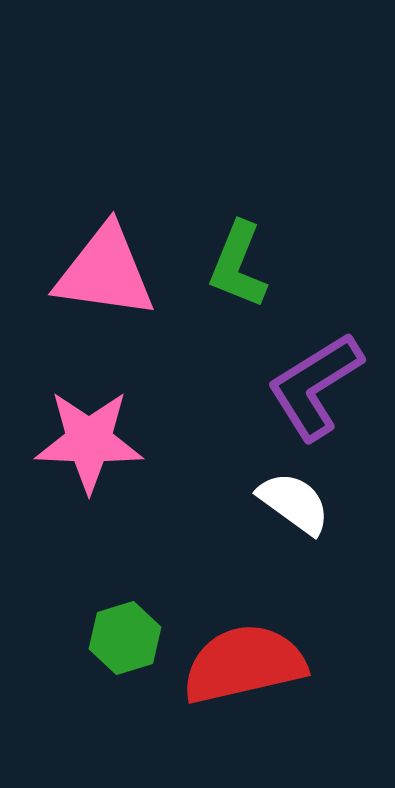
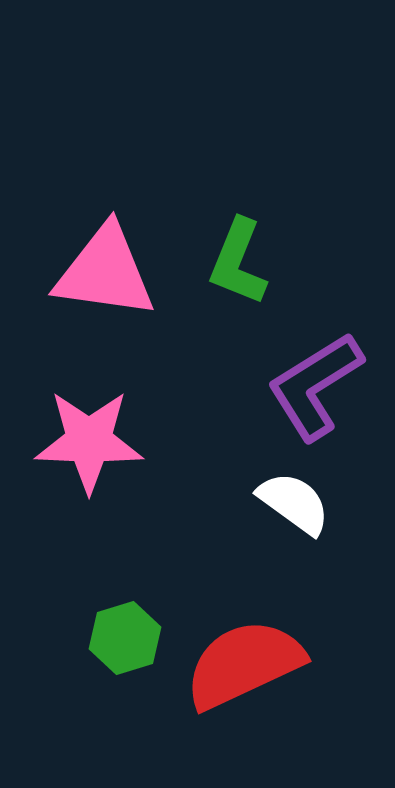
green L-shape: moved 3 px up
red semicircle: rotated 12 degrees counterclockwise
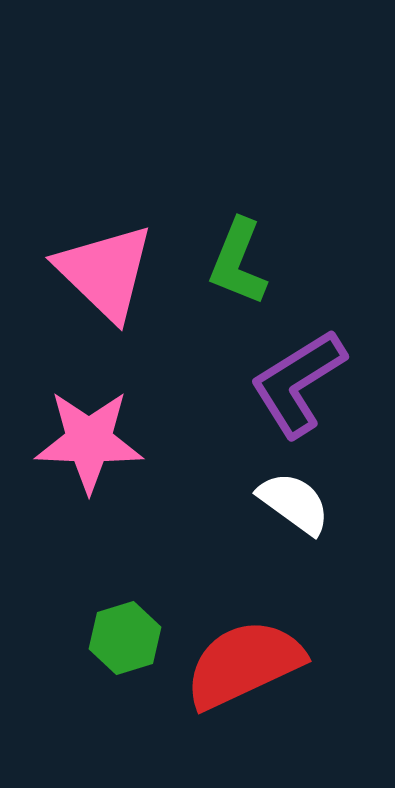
pink triangle: rotated 36 degrees clockwise
purple L-shape: moved 17 px left, 3 px up
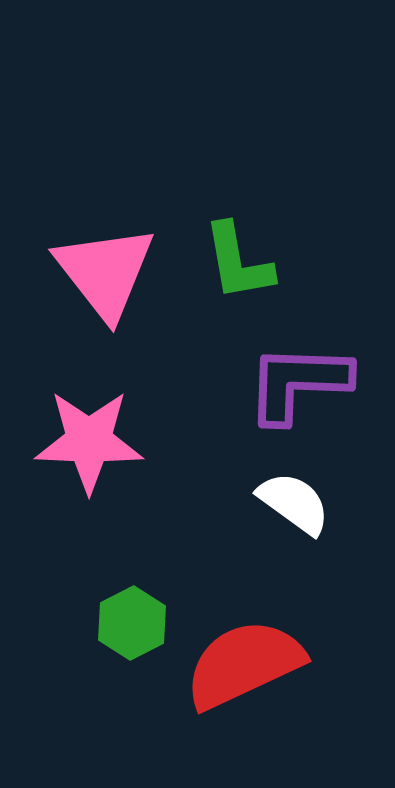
green L-shape: rotated 32 degrees counterclockwise
pink triangle: rotated 8 degrees clockwise
purple L-shape: rotated 34 degrees clockwise
green hexagon: moved 7 px right, 15 px up; rotated 10 degrees counterclockwise
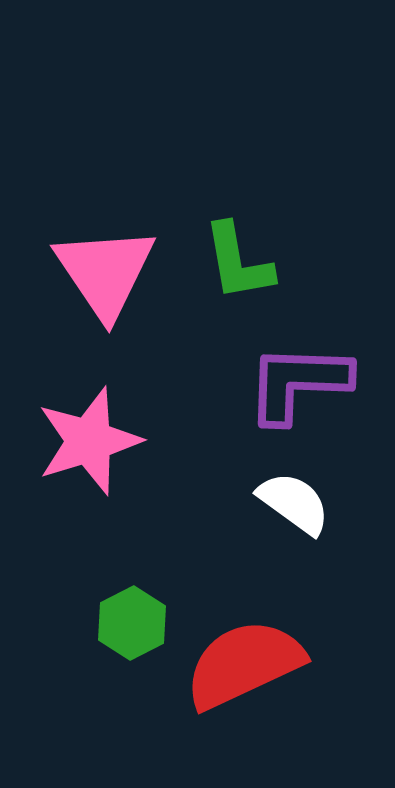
pink triangle: rotated 4 degrees clockwise
pink star: rotated 19 degrees counterclockwise
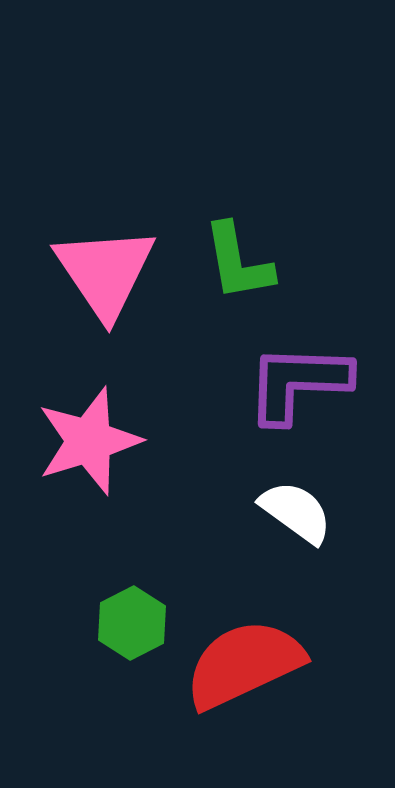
white semicircle: moved 2 px right, 9 px down
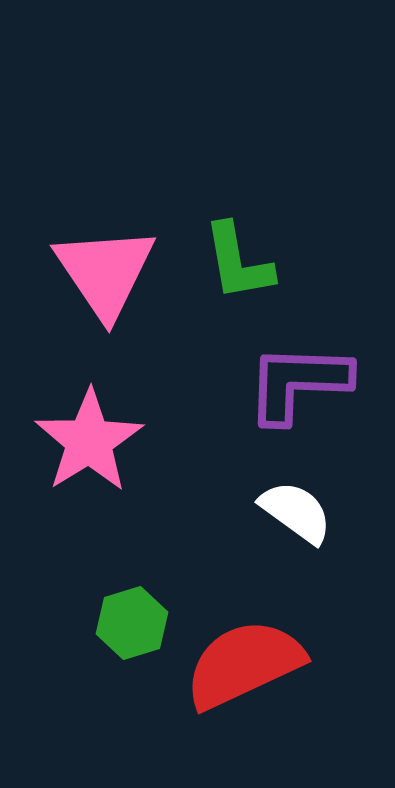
pink star: rotated 15 degrees counterclockwise
green hexagon: rotated 10 degrees clockwise
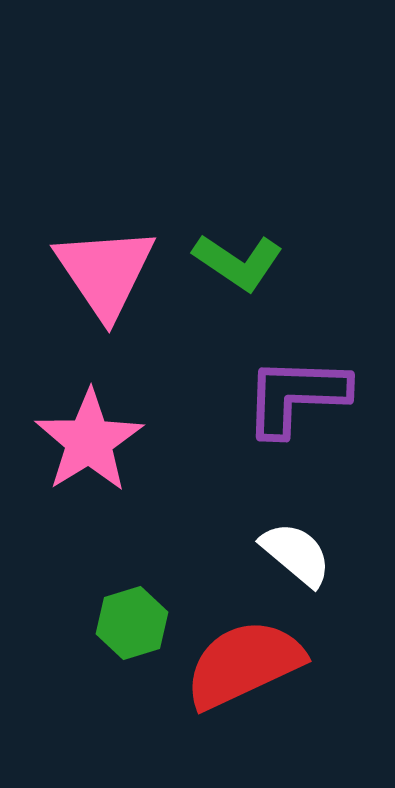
green L-shape: rotated 46 degrees counterclockwise
purple L-shape: moved 2 px left, 13 px down
white semicircle: moved 42 px down; rotated 4 degrees clockwise
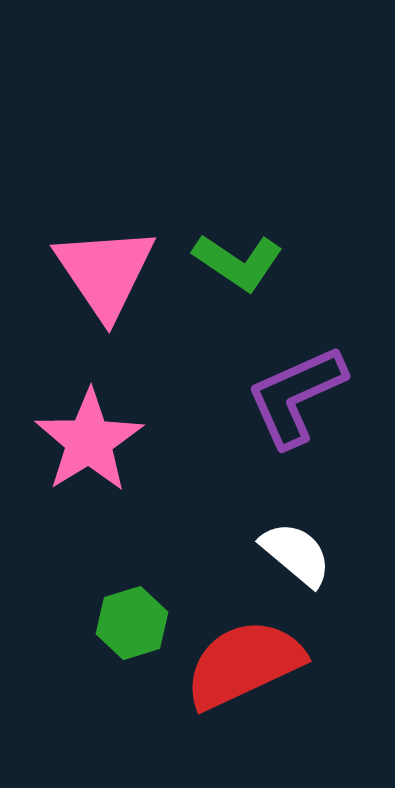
purple L-shape: rotated 26 degrees counterclockwise
